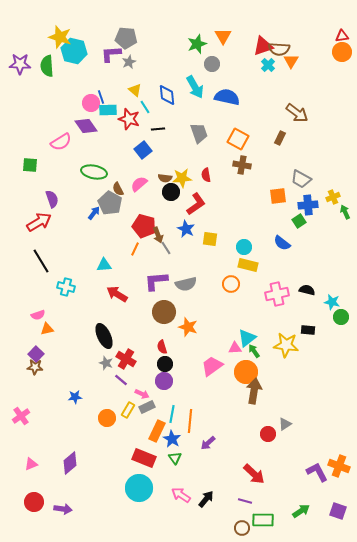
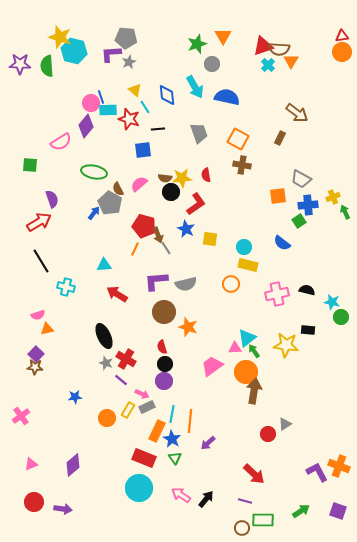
purple diamond at (86, 126): rotated 75 degrees clockwise
blue square at (143, 150): rotated 30 degrees clockwise
purple diamond at (70, 463): moved 3 px right, 2 px down
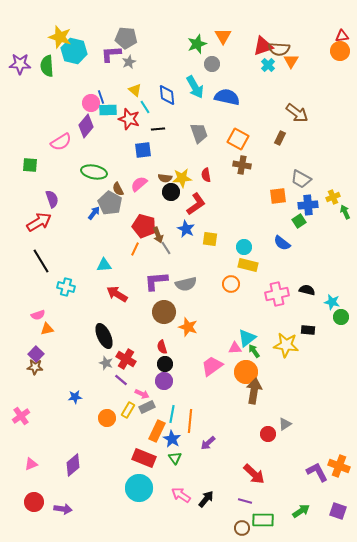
orange circle at (342, 52): moved 2 px left, 1 px up
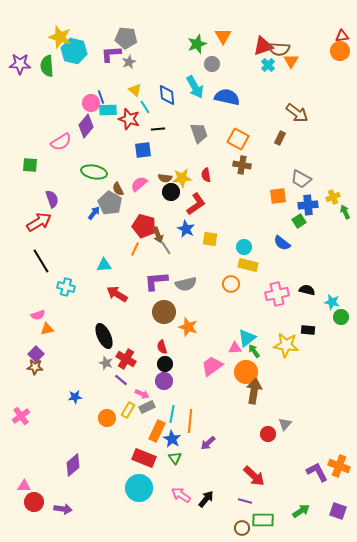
gray triangle at (285, 424): rotated 16 degrees counterclockwise
pink triangle at (31, 464): moved 7 px left, 22 px down; rotated 24 degrees clockwise
red arrow at (254, 474): moved 2 px down
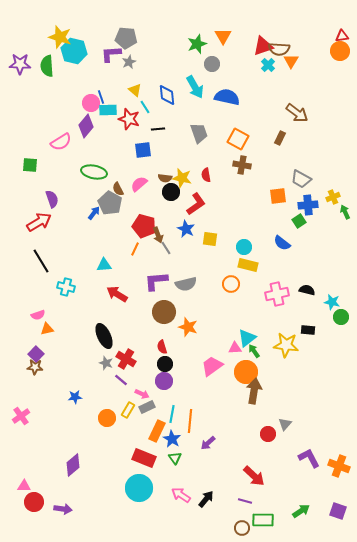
yellow star at (182, 178): rotated 18 degrees clockwise
purple L-shape at (317, 472): moved 8 px left, 14 px up
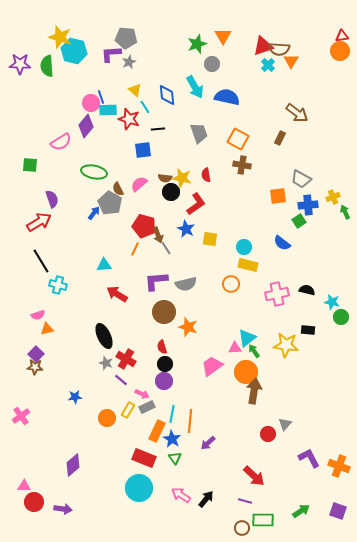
cyan cross at (66, 287): moved 8 px left, 2 px up
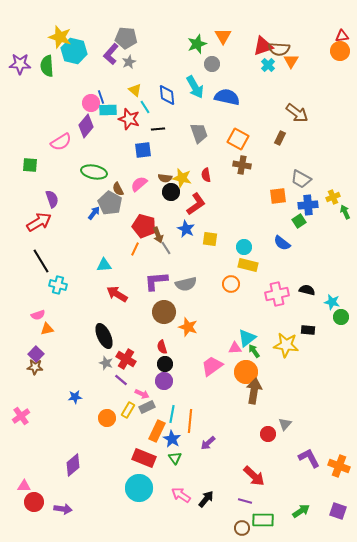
purple L-shape at (111, 54): rotated 45 degrees counterclockwise
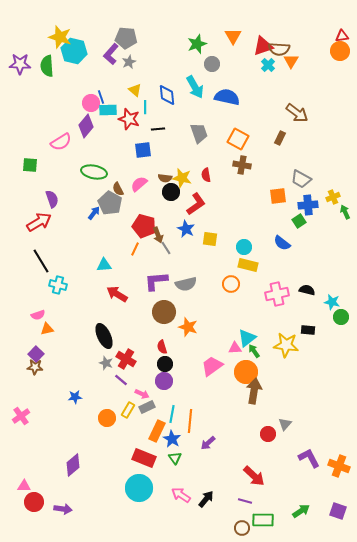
orange triangle at (223, 36): moved 10 px right
cyan line at (145, 107): rotated 32 degrees clockwise
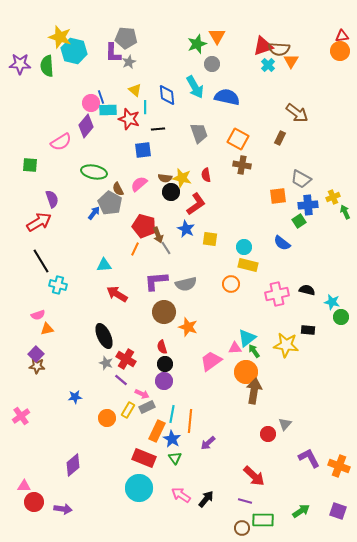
orange triangle at (233, 36): moved 16 px left
purple L-shape at (111, 54): moved 2 px right, 1 px up; rotated 40 degrees counterclockwise
pink trapezoid at (212, 366): moved 1 px left, 5 px up
brown star at (35, 367): moved 2 px right, 1 px up
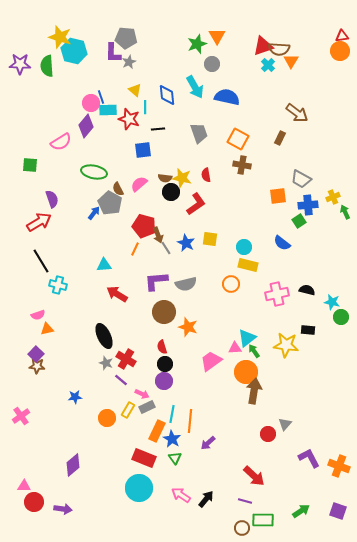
blue star at (186, 229): moved 14 px down
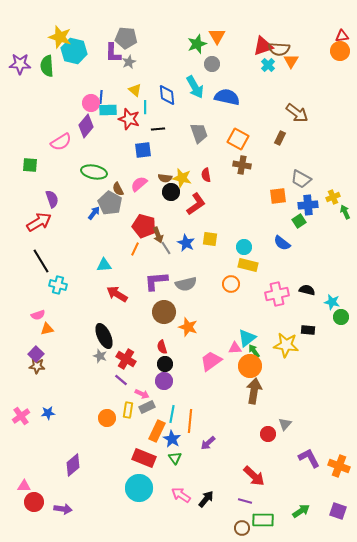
blue line at (101, 97): rotated 24 degrees clockwise
gray star at (106, 363): moved 6 px left, 7 px up
orange circle at (246, 372): moved 4 px right, 6 px up
blue star at (75, 397): moved 27 px left, 16 px down
yellow rectangle at (128, 410): rotated 21 degrees counterclockwise
